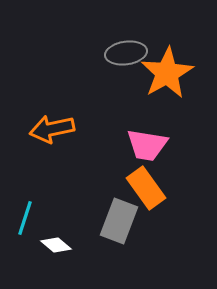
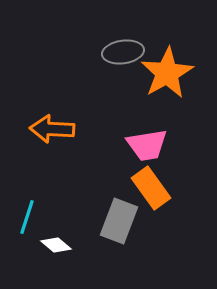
gray ellipse: moved 3 px left, 1 px up
orange arrow: rotated 15 degrees clockwise
pink trapezoid: rotated 18 degrees counterclockwise
orange rectangle: moved 5 px right
cyan line: moved 2 px right, 1 px up
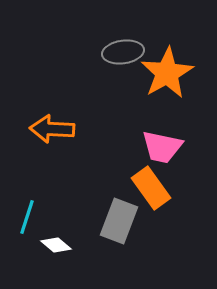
pink trapezoid: moved 15 px right, 2 px down; rotated 21 degrees clockwise
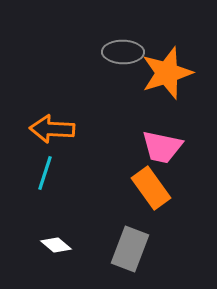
gray ellipse: rotated 9 degrees clockwise
orange star: rotated 12 degrees clockwise
cyan line: moved 18 px right, 44 px up
gray rectangle: moved 11 px right, 28 px down
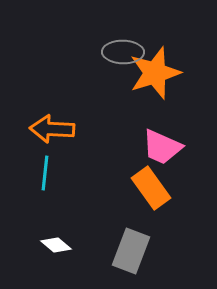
orange star: moved 12 px left
pink trapezoid: rotated 12 degrees clockwise
cyan line: rotated 12 degrees counterclockwise
gray rectangle: moved 1 px right, 2 px down
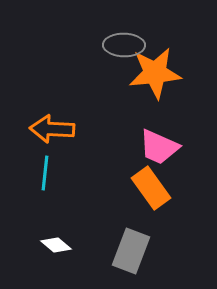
gray ellipse: moved 1 px right, 7 px up
orange star: rotated 12 degrees clockwise
pink trapezoid: moved 3 px left
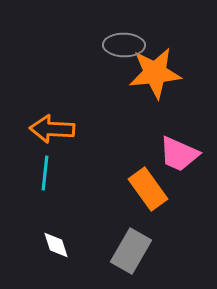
pink trapezoid: moved 20 px right, 7 px down
orange rectangle: moved 3 px left, 1 px down
white diamond: rotated 32 degrees clockwise
gray rectangle: rotated 9 degrees clockwise
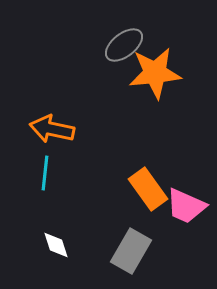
gray ellipse: rotated 39 degrees counterclockwise
orange arrow: rotated 9 degrees clockwise
pink trapezoid: moved 7 px right, 52 px down
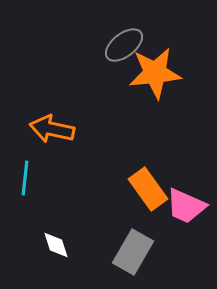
cyan line: moved 20 px left, 5 px down
gray rectangle: moved 2 px right, 1 px down
